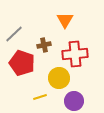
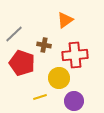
orange triangle: rotated 24 degrees clockwise
brown cross: rotated 24 degrees clockwise
red cross: moved 1 px down
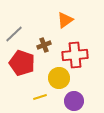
brown cross: rotated 32 degrees counterclockwise
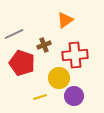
gray line: rotated 18 degrees clockwise
purple circle: moved 5 px up
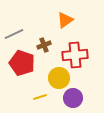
purple circle: moved 1 px left, 2 px down
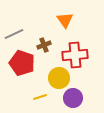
orange triangle: rotated 30 degrees counterclockwise
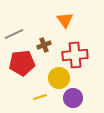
red pentagon: rotated 25 degrees counterclockwise
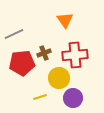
brown cross: moved 8 px down
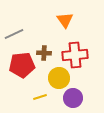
brown cross: rotated 24 degrees clockwise
red pentagon: moved 2 px down
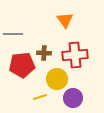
gray line: moved 1 px left; rotated 24 degrees clockwise
yellow circle: moved 2 px left, 1 px down
